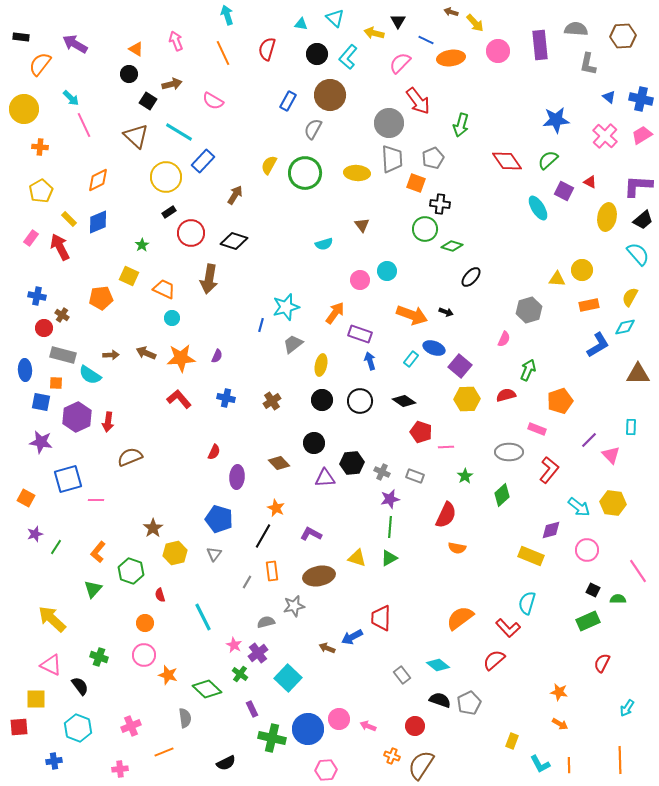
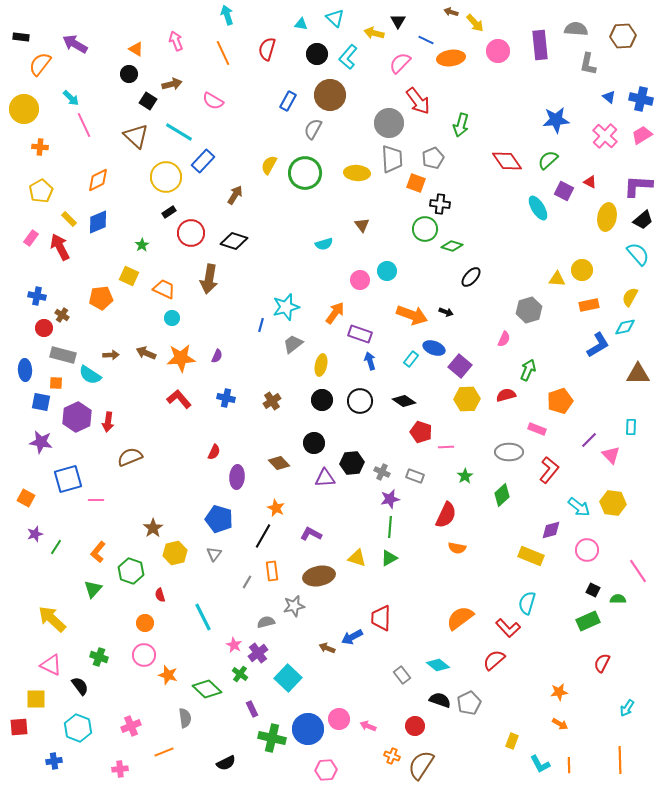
orange star at (559, 692): rotated 18 degrees counterclockwise
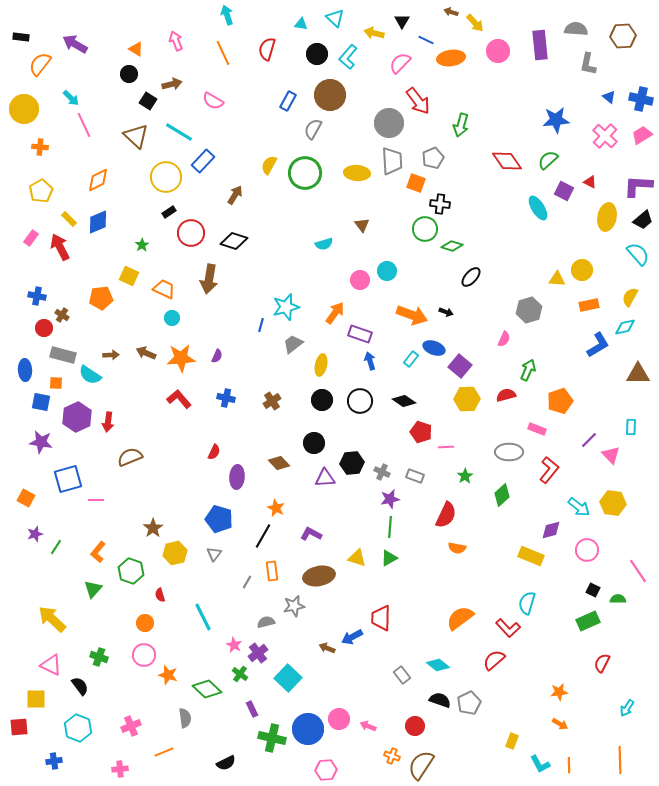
black triangle at (398, 21): moved 4 px right
gray trapezoid at (392, 159): moved 2 px down
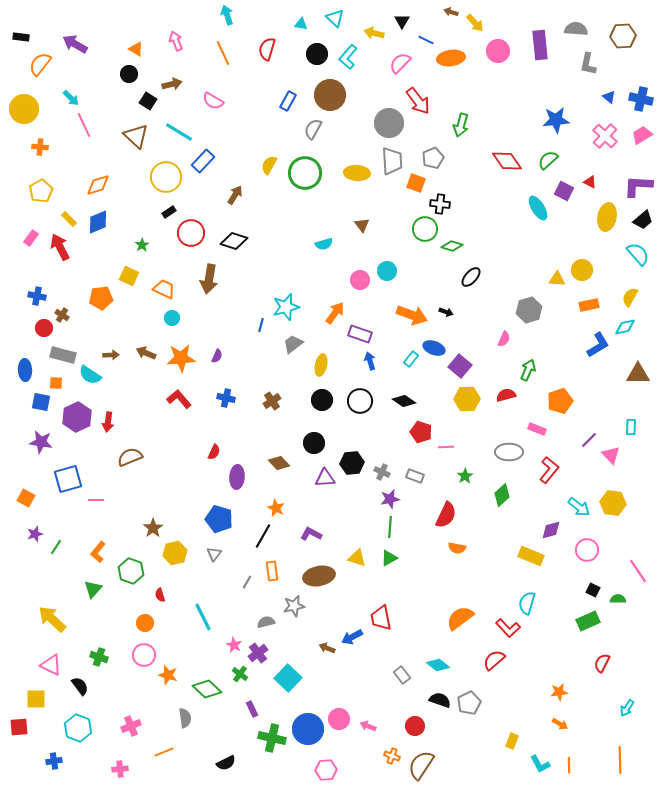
orange diamond at (98, 180): moved 5 px down; rotated 10 degrees clockwise
red trapezoid at (381, 618): rotated 12 degrees counterclockwise
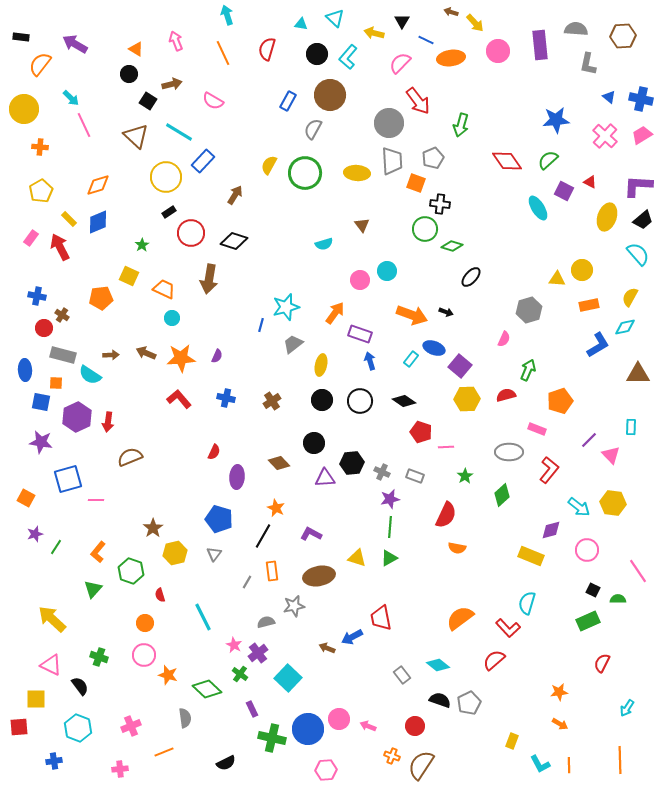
yellow ellipse at (607, 217): rotated 8 degrees clockwise
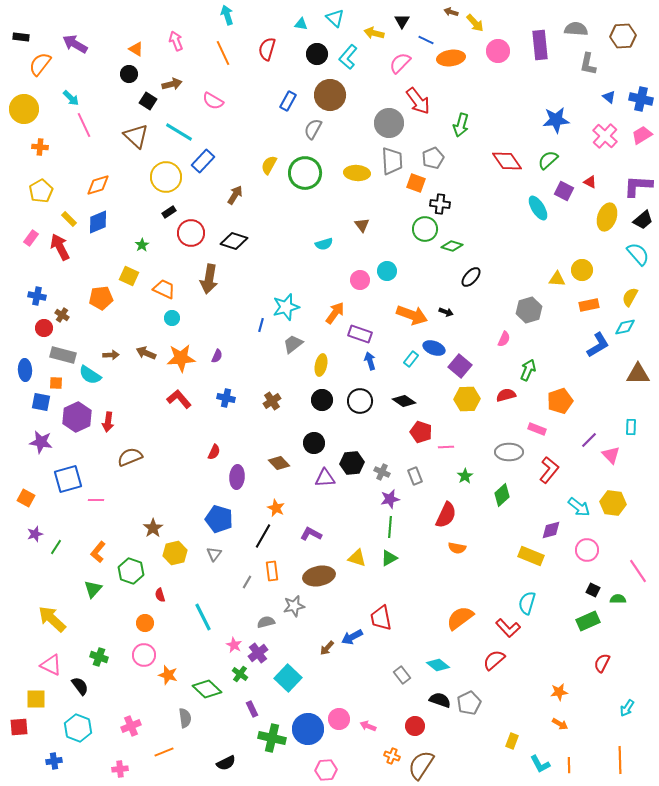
gray rectangle at (415, 476): rotated 48 degrees clockwise
brown arrow at (327, 648): rotated 70 degrees counterclockwise
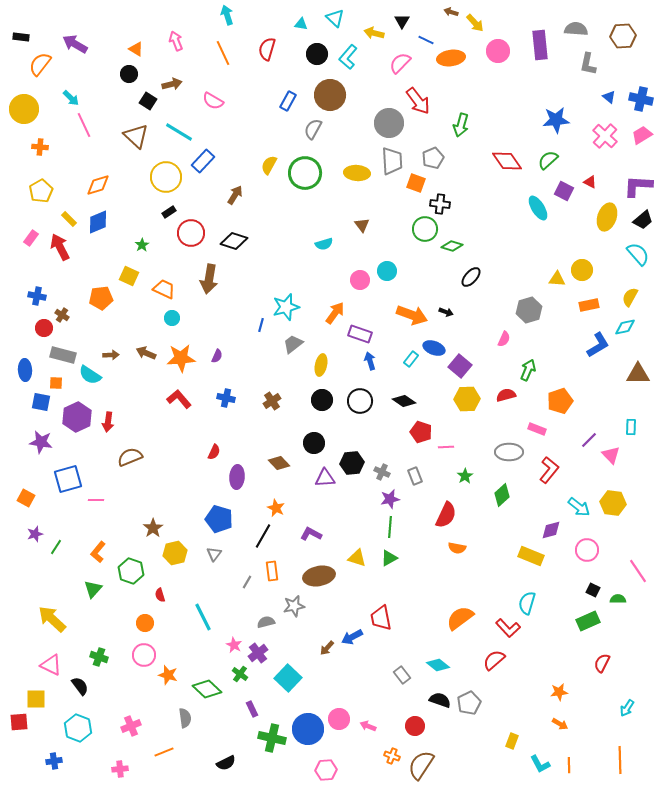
red square at (19, 727): moved 5 px up
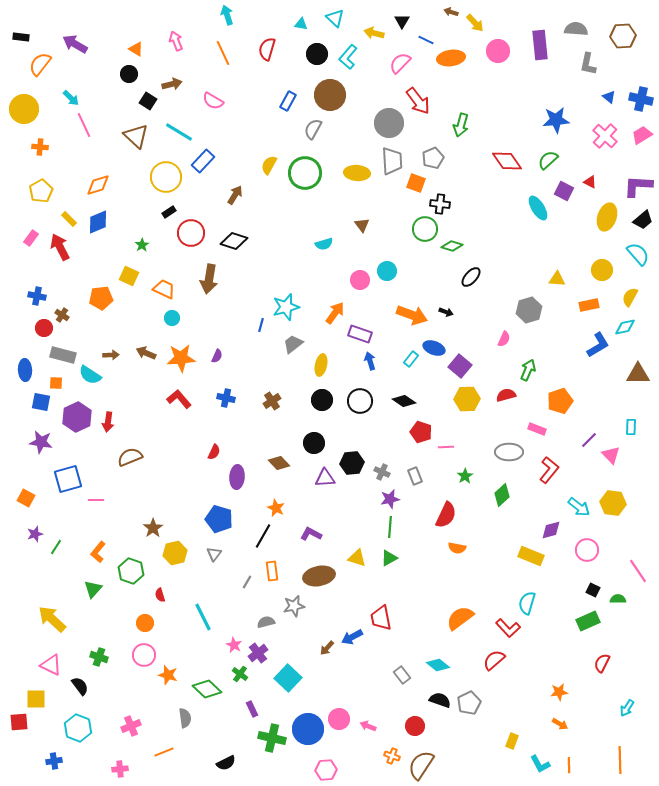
yellow circle at (582, 270): moved 20 px right
